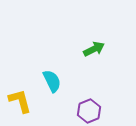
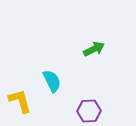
purple hexagon: rotated 20 degrees clockwise
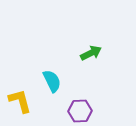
green arrow: moved 3 px left, 4 px down
purple hexagon: moved 9 px left
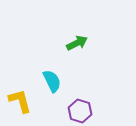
green arrow: moved 14 px left, 10 px up
purple hexagon: rotated 20 degrees clockwise
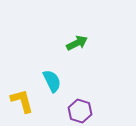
yellow L-shape: moved 2 px right
